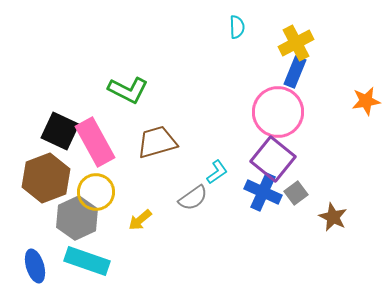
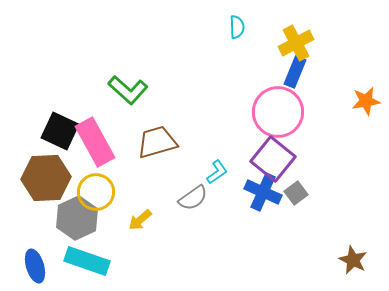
green L-shape: rotated 15 degrees clockwise
brown hexagon: rotated 18 degrees clockwise
brown star: moved 20 px right, 43 px down
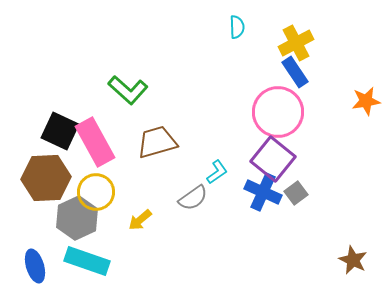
blue rectangle: rotated 56 degrees counterclockwise
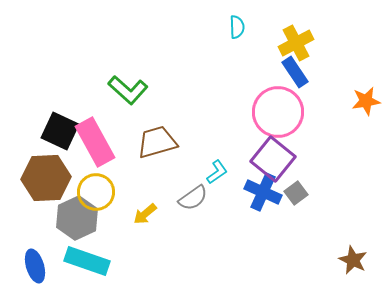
yellow arrow: moved 5 px right, 6 px up
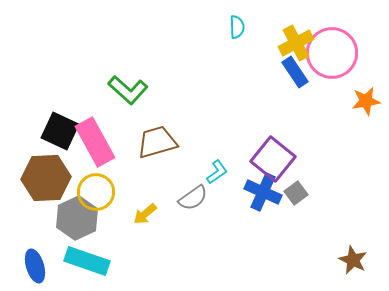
pink circle: moved 54 px right, 59 px up
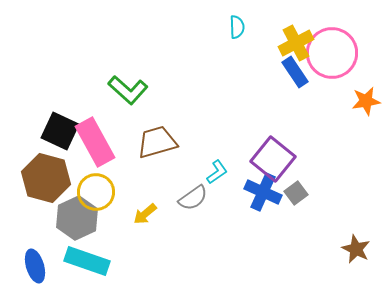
brown hexagon: rotated 18 degrees clockwise
brown star: moved 3 px right, 11 px up
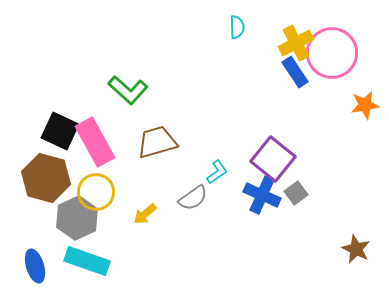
orange star: moved 1 px left, 4 px down
blue cross: moved 1 px left, 3 px down
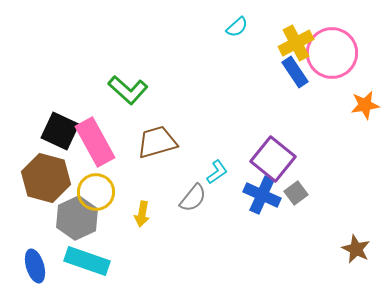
cyan semicircle: rotated 50 degrees clockwise
gray semicircle: rotated 16 degrees counterclockwise
yellow arrow: moved 3 px left; rotated 40 degrees counterclockwise
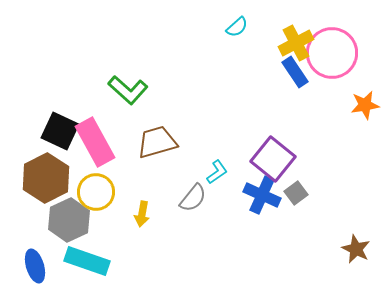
brown hexagon: rotated 18 degrees clockwise
gray hexagon: moved 8 px left, 2 px down
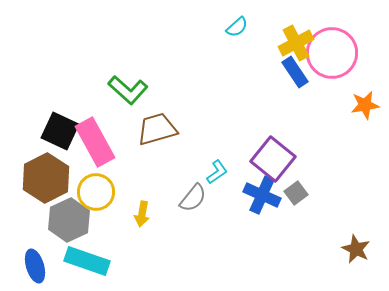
brown trapezoid: moved 13 px up
